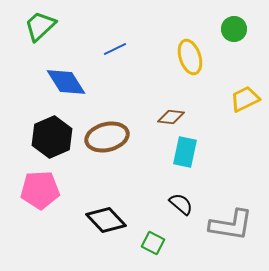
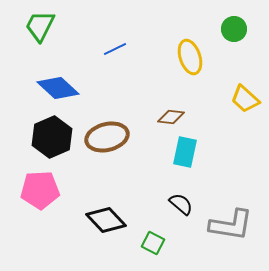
green trapezoid: rotated 20 degrees counterclockwise
blue diamond: moved 8 px left, 6 px down; rotated 15 degrees counterclockwise
yellow trapezoid: rotated 112 degrees counterclockwise
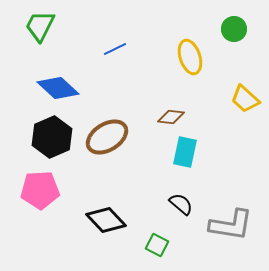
brown ellipse: rotated 18 degrees counterclockwise
green square: moved 4 px right, 2 px down
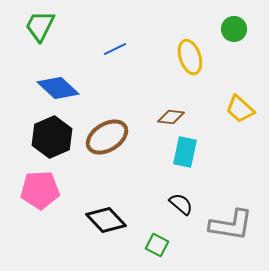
yellow trapezoid: moved 5 px left, 10 px down
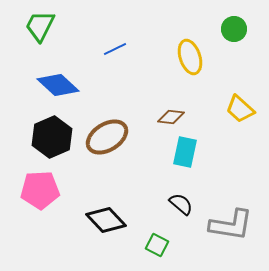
blue diamond: moved 3 px up
